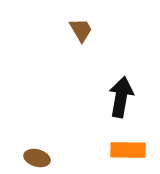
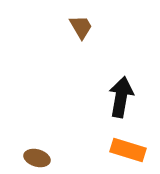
brown trapezoid: moved 3 px up
orange rectangle: rotated 16 degrees clockwise
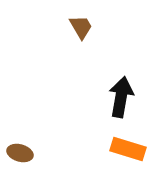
orange rectangle: moved 1 px up
brown ellipse: moved 17 px left, 5 px up
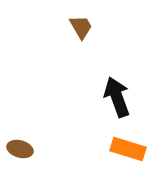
black arrow: moved 4 px left; rotated 30 degrees counterclockwise
brown ellipse: moved 4 px up
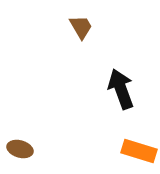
black arrow: moved 4 px right, 8 px up
orange rectangle: moved 11 px right, 2 px down
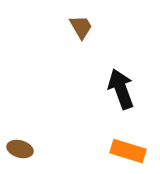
orange rectangle: moved 11 px left
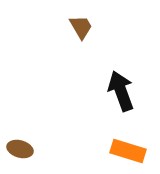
black arrow: moved 2 px down
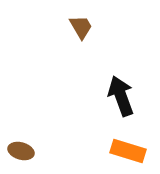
black arrow: moved 5 px down
brown ellipse: moved 1 px right, 2 px down
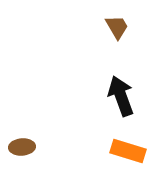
brown trapezoid: moved 36 px right
brown ellipse: moved 1 px right, 4 px up; rotated 20 degrees counterclockwise
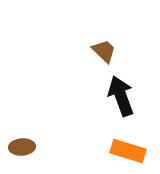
brown trapezoid: moved 13 px left, 24 px down; rotated 16 degrees counterclockwise
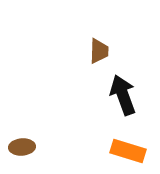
brown trapezoid: moved 5 px left; rotated 48 degrees clockwise
black arrow: moved 2 px right, 1 px up
